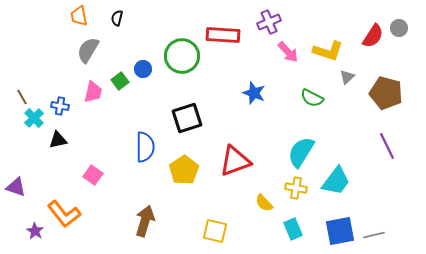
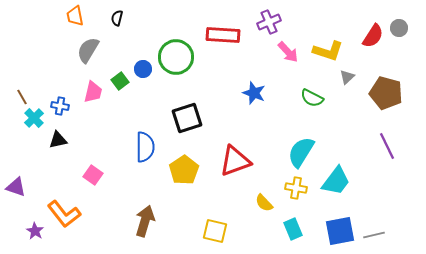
orange trapezoid: moved 4 px left
green circle: moved 6 px left, 1 px down
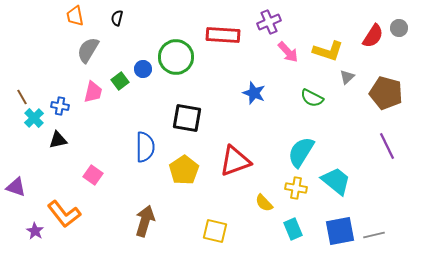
black square: rotated 28 degrees clockwise
cyan trapezoid: rotated 88 degrees counterclockwise
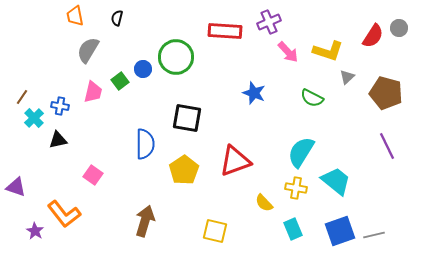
red rectangle: moved 2 px right, 4 px up
brown line: rotated 63 degrees clockwise
blue semicircle: moved 3 px up
blue square: rotated 8 degrees counterclockwise
